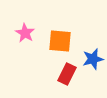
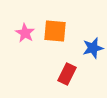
orange square: moved 5 px left, 10 px up
blue star: moved 11 px up
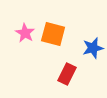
orange square: moved 2 px left, 3 px down; rotated 10 degrees clockwise
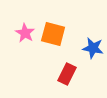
blue star: rotated 25 degrees clockwise
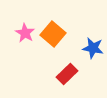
orange square: rotated 25 degrees clockwise
red rectangle: rotated 20 degrees clockwise
